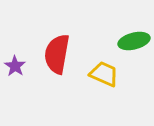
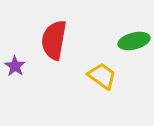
red semicircle: moved 3 px left, 14 px up
yellow trapezoid: moved 2 px left, 2 px down; rotated 12 degrees clockwise
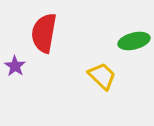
red semicircle: moved 10 px left, 7 px up
yellow trapezoid: rotated 8 degrees clockwise
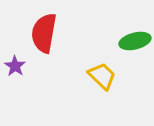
green ellipse: moved 1 px right
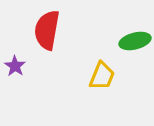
red semicircle: moved 3 px right, 3 px up
yellow trapezoid: rotated 68 degrees clockwise
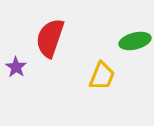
red semicircle: moved 3 px right, 8 px down; rotated 9 degrees clockwise
purple star: moved 1 px right, 1 px down
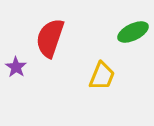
green ellipse: moved 2 px left, 9 px up; rotated 12 degrees counterclockwise
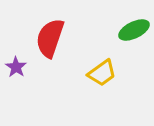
green ellipse: moved 1 px right, 2 px up
yellow trapezoid: moved 3 px up; rotated 32 degrees clockwise
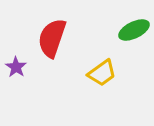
red semicircle: moved 2 px right
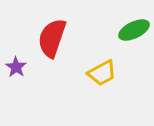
yellow trapezoid: rotated 8 degrees clockwise
